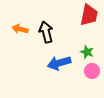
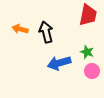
red trapezoid: moved 1 px left
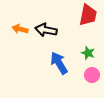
black arrow: moved 2 px up; rotated 65 degrees counterclockwise
green star: moved 1 px right, 1 px down
blue arrow: rotated 75 degrees clockwise
pink circle: moved 4 px down
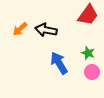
red trapezoid: rotated 25 degrees clockwise
orange arrow: rotated 56 degrees counterclockwise
pink circle: moved 3 px up
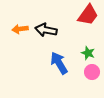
orange arrow: rotated 35 degrees clockwise
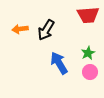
red trapezoid: rotated 50 degrees clockwise
black arrow: rotated 70 degrees counterclockwise
green star: rotated 24 degrees clockwise
pink circle: moved 2 px left
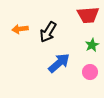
black arrow: moved 2 px right, 2 px down
green star: moved 4 px right, 8 px up
blue arrow: rotated 80 degrees clockwise
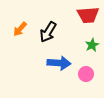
orange arrow: rotated 42 degrees counterclockwise
blue arrow: rotated 45 degrees clockwise
pink circle: moved 4 px left, 2 px down
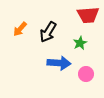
green star: moved 12 px left, 2 px up
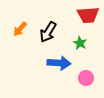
green star: rotated 16 degrees counterclockwise
pink circle: moved 4 px down
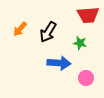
green star: rotated 16 degrees counterclockwise
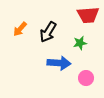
green star: rotated 24 degrees counterclockwise
